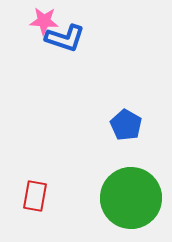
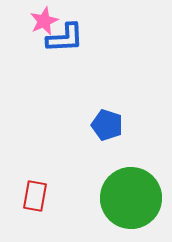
pink star: rotated 28 degrees counterclockwise
blue L-shape: rotated 21 degrees counterclockwise
blue pentagon: moved 19 px left; rotated 12 degrees counterclockwise
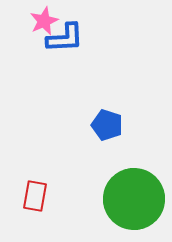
green circle: moved 3 px right, 1 px down
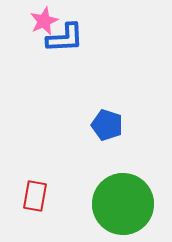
green circle: moved 11 px left, 5 px down
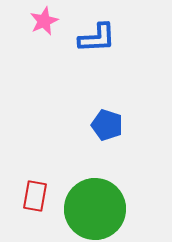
blue L-shape: moved 32 px right
green circle: moved 28 px left, 5 px down
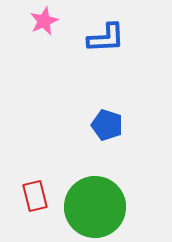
blue L-shape: moved 9 px right
red rectangle: rotated 24 degrees counterclockwise
green circle: moved 2 px up
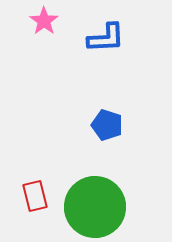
pink star: rotated 12 degrees counterclockwise
